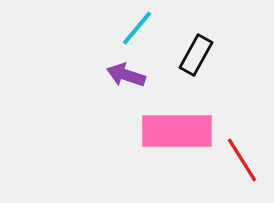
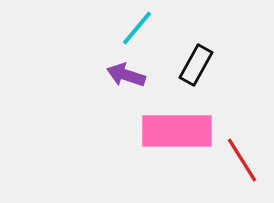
black rectangle: moved 10 px down
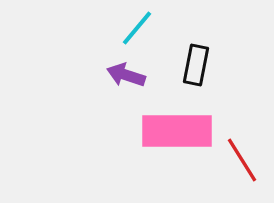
black rectangle: rotated 18 degrees counterclockwise
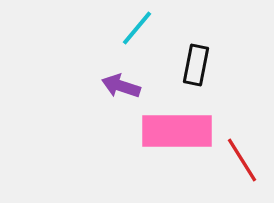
purple arrow: moved 5 px left, 11 px down
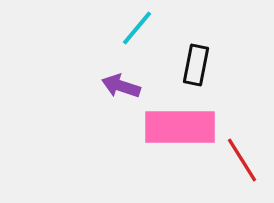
pink rectangle: moved 3 px right, 4 px up
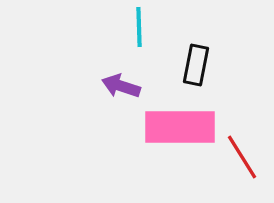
cyan line: moved 2 px right, 1 px up; rotated 42 degrees counterclockwise
red line: moved 3 px up
